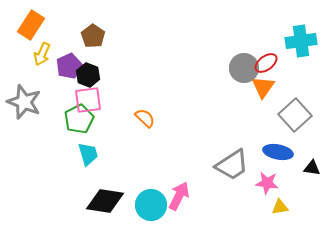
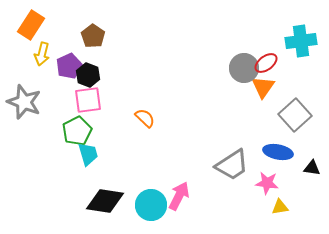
yellow arrow: rotated 10 degrees counterclockwise
green pentagon: moved 2 px left, 12 px down
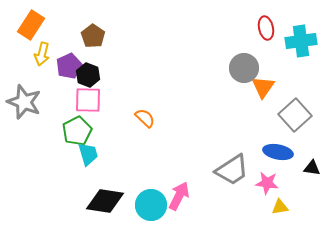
red ellipse: moved 35 px up; rotated 65 degrees counterclockwise
pink square: rotated 8 degrees clockwise
gray trapezoid: moved 5 px down
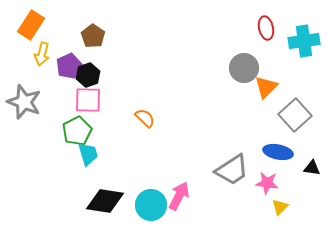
cyan cross: moved 3 px right
black hexagon: rotated 20 degrees clockwise
orange triangle: moved 3 px right; rotated 10 degrees clockwise
yellow triangle: rotated 36 degrees counterclockwise
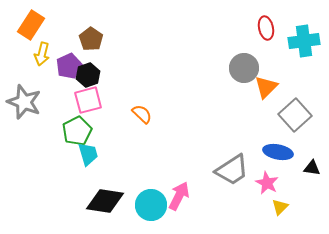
brown pentagon: moved 2 px left, 3 px down
pink square: rotated 16 degrees counterclockwise
orange semicircle: moved 3 px left, 4 px up
pink star: rotated 20 degrees clockwise
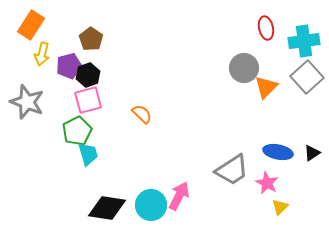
purple pentagon: rotated 10 degrees clockwise
gray star: moved 3 px right
gray square: moved 12 px right, 38 px up
black triangle: moved 15 px up; rotated 42 degrees counterclockwise
black diamond: moved 2 px right, 7 px down
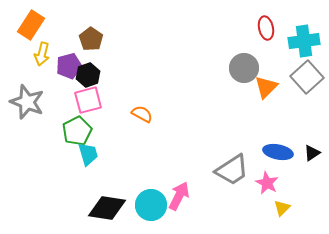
orange semicircle: rotated 15 degrees counterclockwise
yellow triangle: moved 2 px right, 1 px down
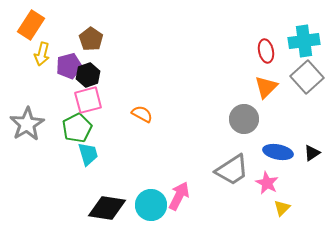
red ellipse: moved 23 px down
gray circle: moved 51 px down
gray star: moved 22 px down; rotated 20 degrees clockwise
green pentagon: moved 3 px up
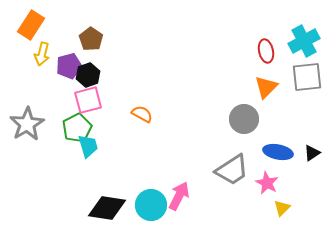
cyan cross: rotated 20 degrees counterclockwise
gray square: rotated 36 degrees clockwise
cyan trapezoid: moved 8 px up
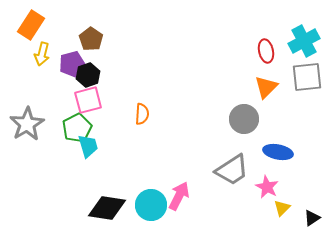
purple pentagon: moved 3 px right, 2 px up
orange semicircle: rotated 65 degrees clockwise
black triangle: moved 65 px down
pink star: moved 4 px down
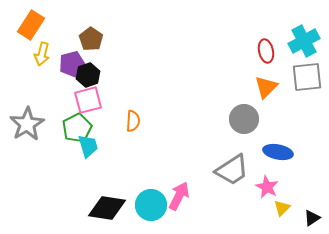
orange semicircle: moved 9 px left, 7 px down
